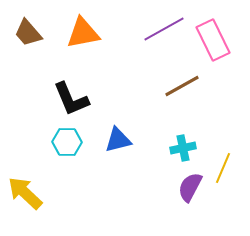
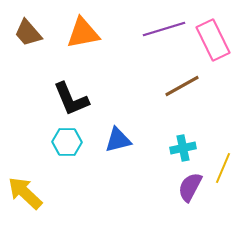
purple line: rotated 12 degrees clockwise
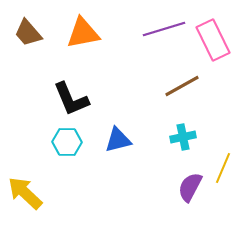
cyan cross: moved 11 px up
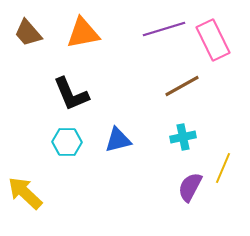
black L-shape: moved 5 px up
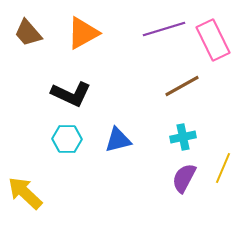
orange triangle: rotated 18 degrees counterclockwise
black L-shape: rotated 42 degrees counterclockwise
cyan hexagon: moved 3 px up
purple semicircle: moved 6 px left, 9 px up
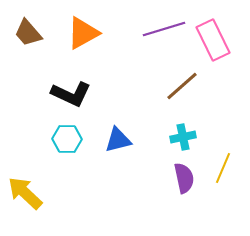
brown line: rotated 12 degrees counterclockwise
purple semicircle: rotated 140 degrees clockwise
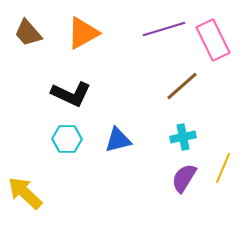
purple semicircle: rotated 136 degrees counterclockwise
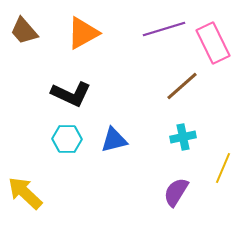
brown trapezoid: moved 4 px left, 2 px up
pink rectangle: moved 3 px down
blue triangle: moved 4 px left
purple semicircle: moved 8 px left, 14 px down
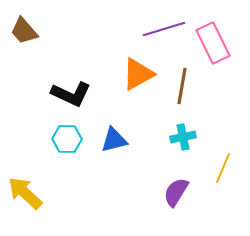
orange triangle: moved 55 px right, 41 px down
brown line: rotated 39 degrees counterclockwise
